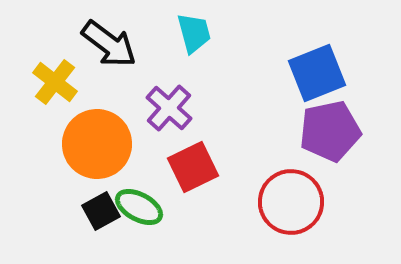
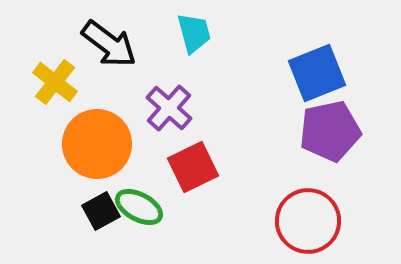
red circle: moved 17 px right, 19 px down
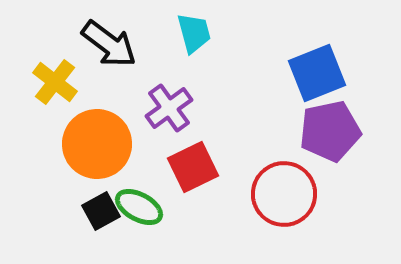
purple cross: rotated 12 degrees clockwise
red circle: moved 24 px left, 27 px up
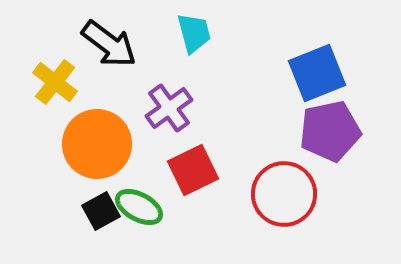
red square: moved 3 px down
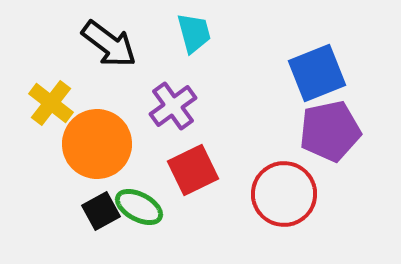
yellow cross: moved 4 px left, 21 px down
purple cross: moved 4 px right, 2 px up
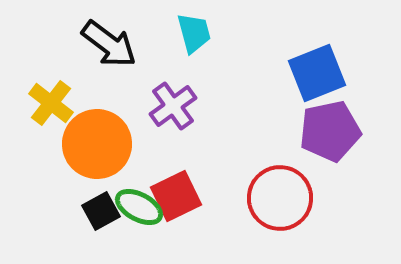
red square: moved 17 px left, 26 px down
red circle: moved 4 px left, 4 px down
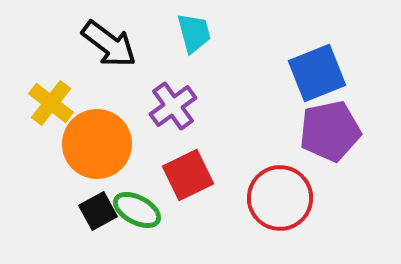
red square: moved 12 px right, 21 px up
green ellipse: moved 2 px left, 3 px down
black square: moved 3 px left
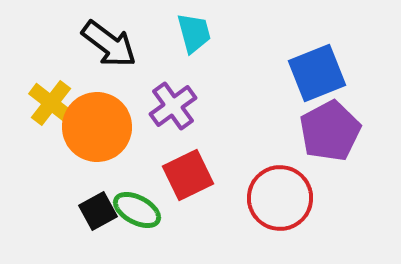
purple pentagon: rotated 16 degrees counterclockwise
orange circle: moved 17 px up
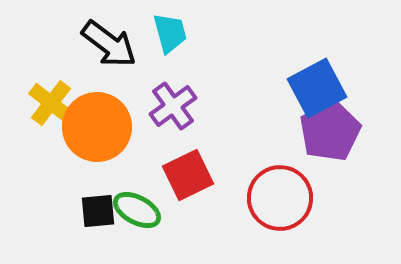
cyan trapezoid: moved 24 px left
blue square: moved 15 px down; rotated 6 degrees counterclockwise
black square: rotated 24 degrees clockwise
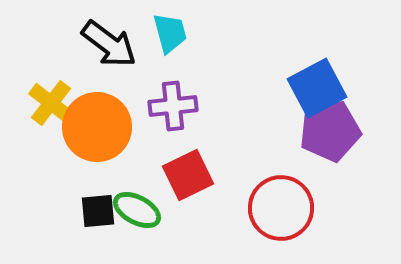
purple cross: rotated 30 degrees clockwise
purple pentagon: rotated 16 degrees clockwise
red circle: moved 1 px right, 10 px down
